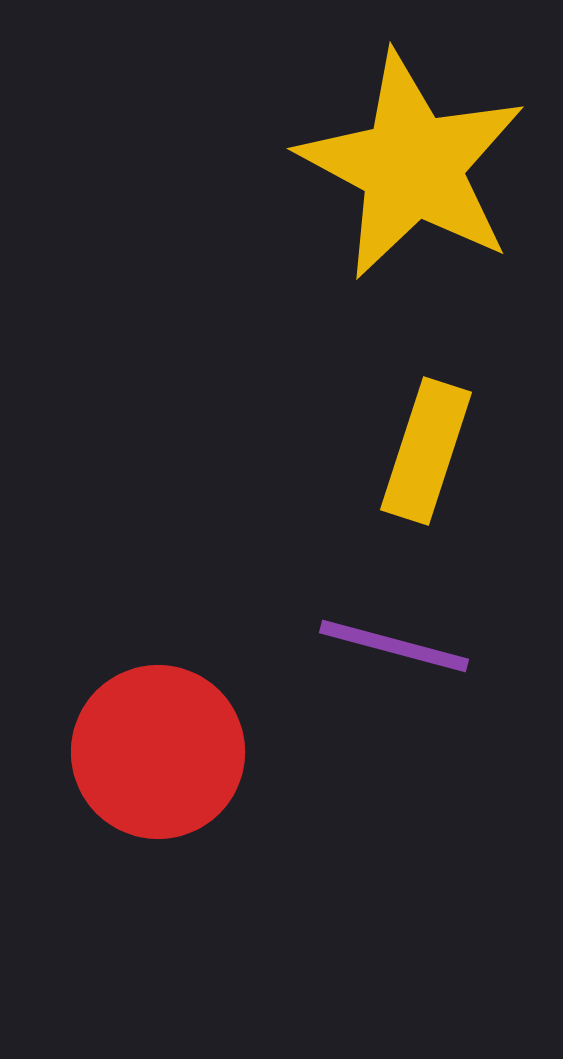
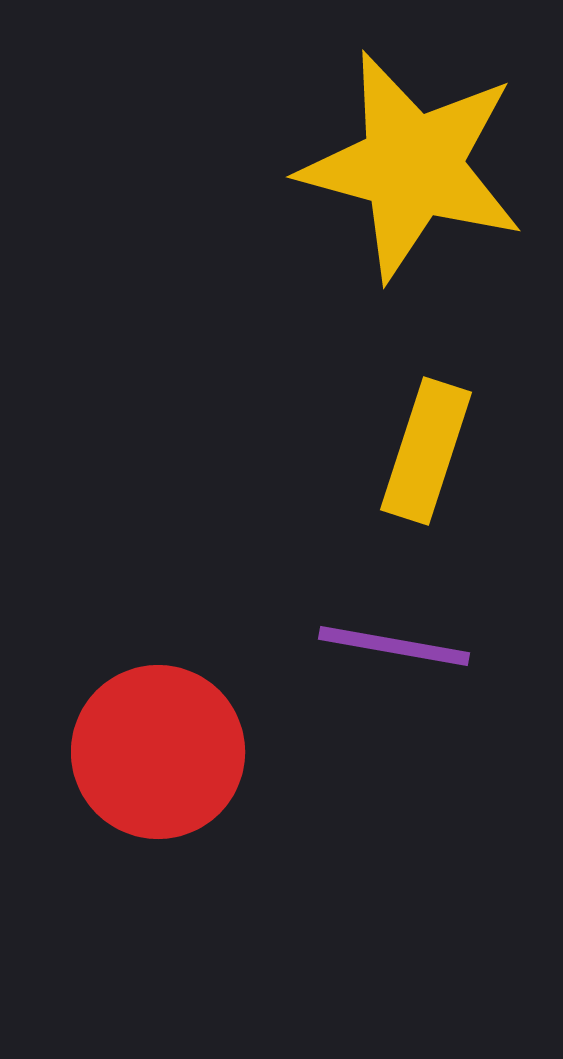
yellow star: rotated 13 degrees counterclockwise
purple line: rotated 5 degrees counterclockwise
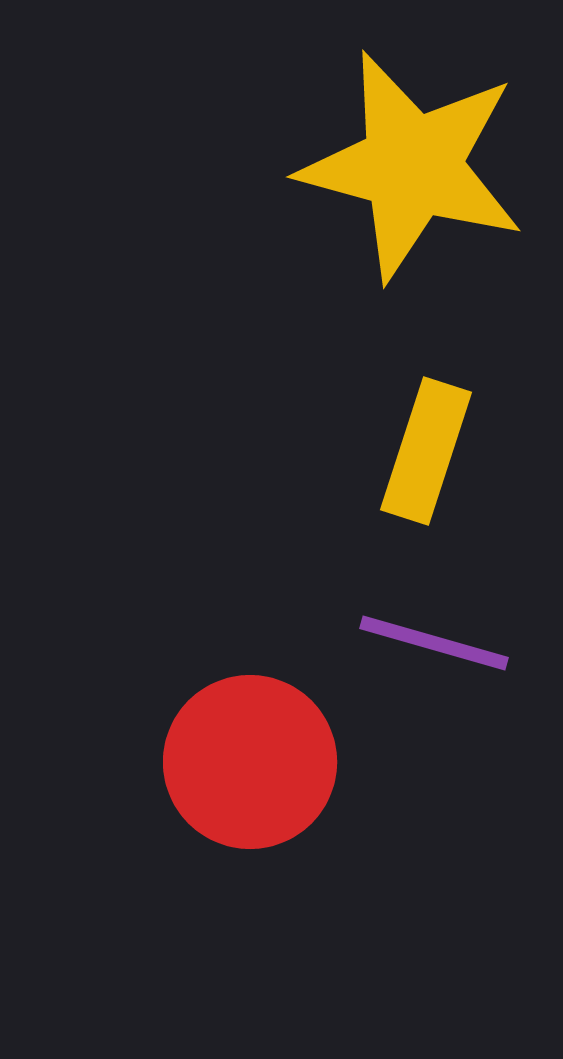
purple line: moved 40 px right, 3 px up; rotated 6 degrees clockwise
red circle: moved 92 px right, 10 px down
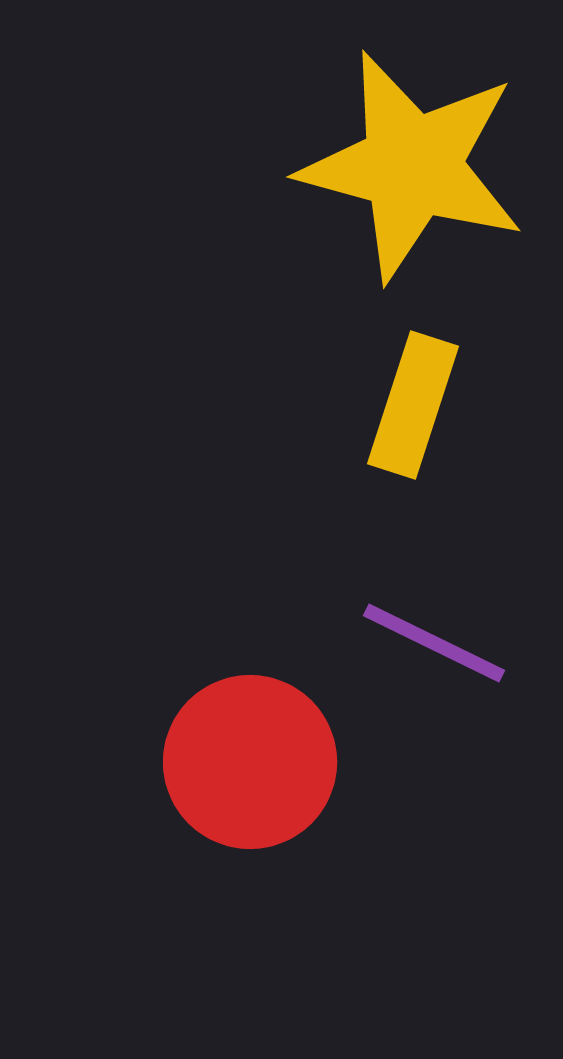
yellow rectangle: moved 13 px left, 46 px up
purple line: rotated 10 degrees clockwise
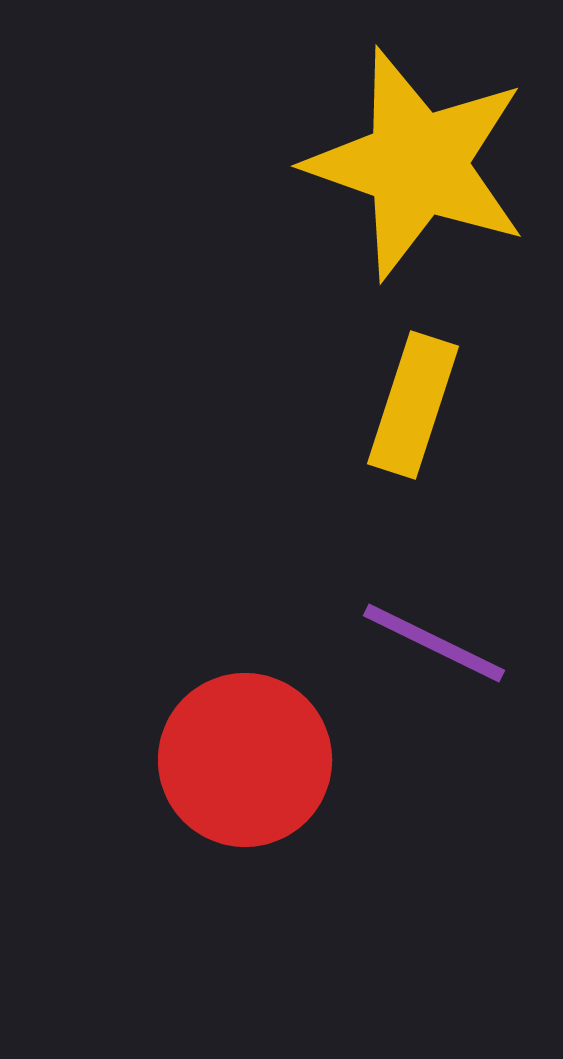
yellow star: moved 5 px right, 2 px up; rotated 4 degrees clockwise
red circle: moved 5 px left, 2 px up
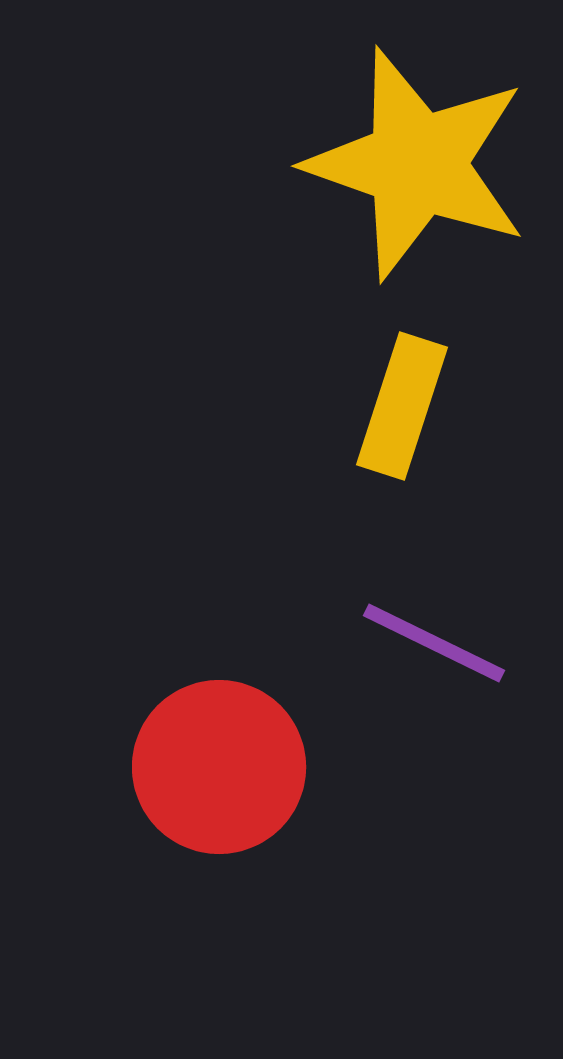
yellow rectangle: moved 11 px left, 1 px down
red circle: moved 26 px left, 7 px down
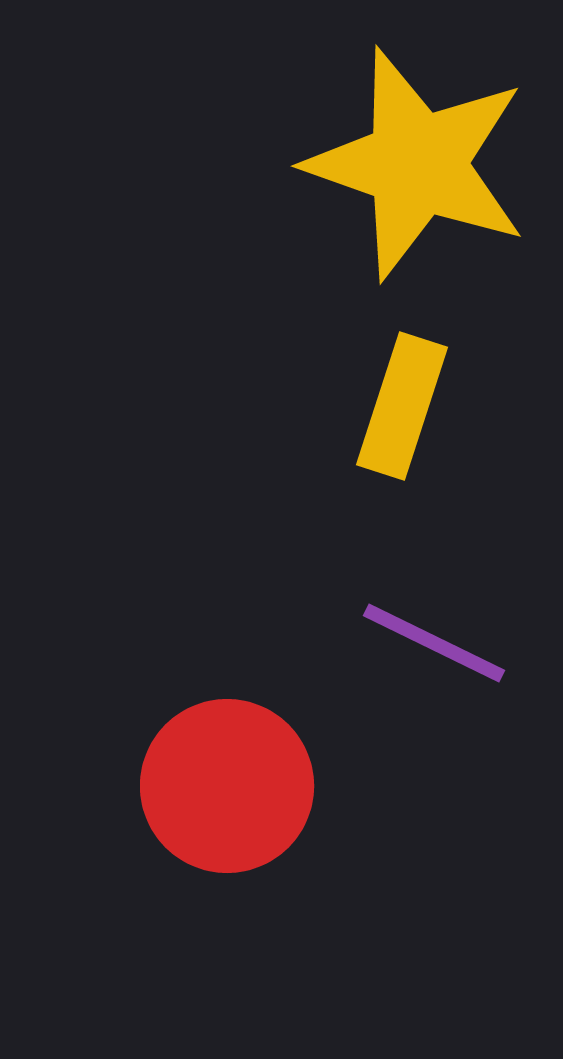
red circle: moved 8 px right, 19 px down
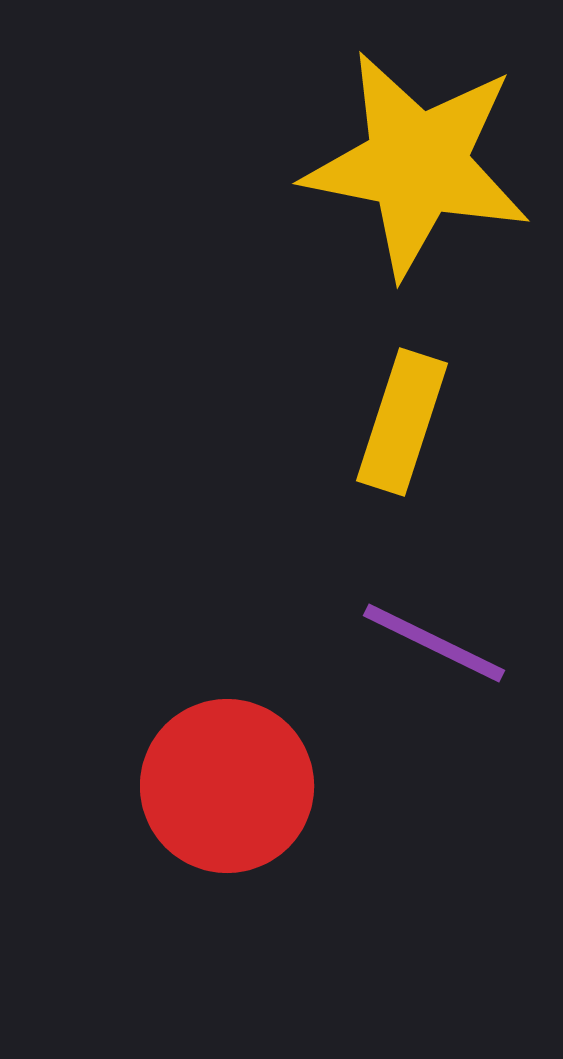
yellow star: rotated 8 degrees counterclockwise
yellow rectangle: moved 16 px down
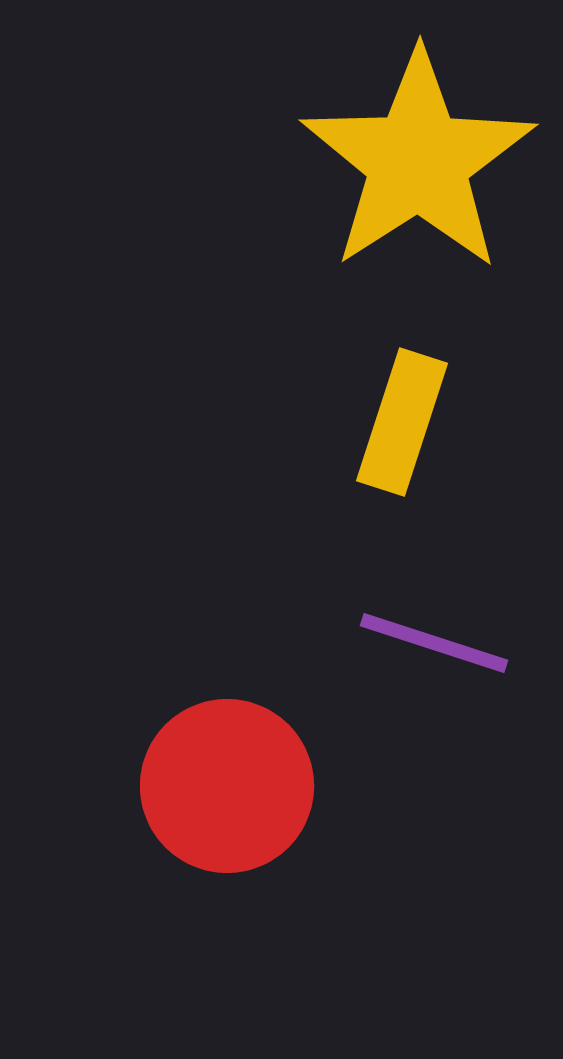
yellow star: moved 1 px right, 3 px up; rotated 28 degrees clockwise
purple line: rotated 8 degrees counterclockwise
